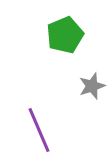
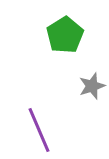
green pentagon: rotated 9 degrees counterclockwise
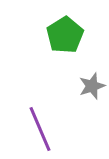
purple line: moved 1 px right, 1 px up
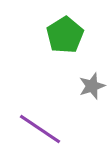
purple line: rotated 33 degrees counterclockwise
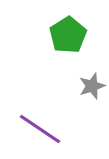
green pentagon: moved 3 px right
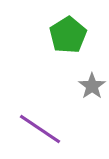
gray star: rotated 16 degrees counterclockwise
